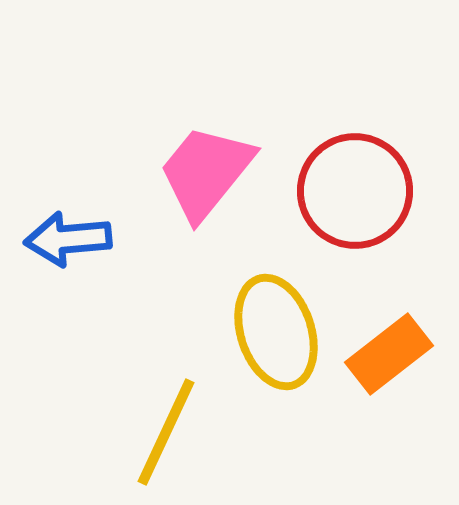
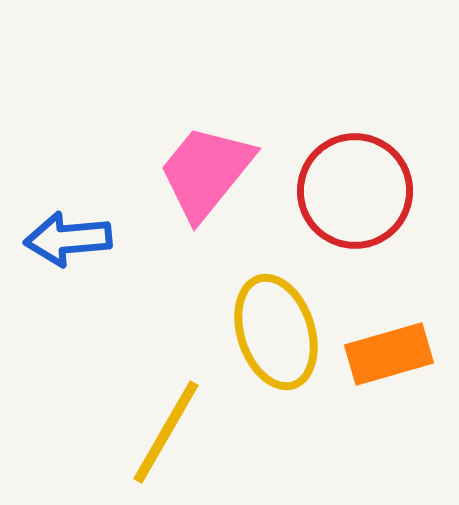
orange rectangle: rotated 22 degrees clockwise
yellow line: rotated 5 degrees clockwise
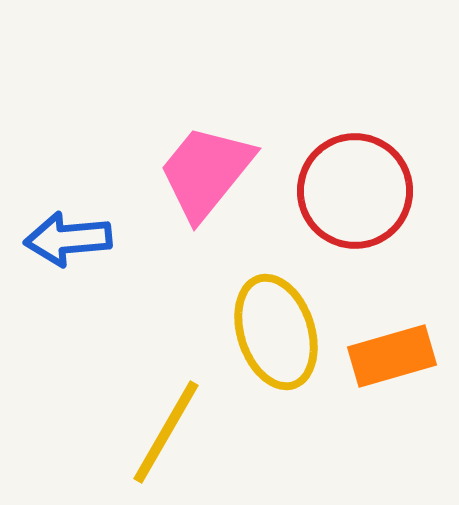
orange rectangle: moved 3 px right, 2 px down
